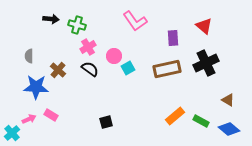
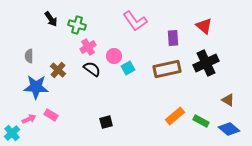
black arrow: rotated 49 degrees clockwise
black semicircle: moved 2 px right
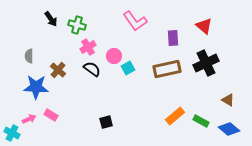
cyan cross: rotated 21 degrees counterclockwise
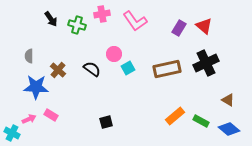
purple rectangle: moved 6 px right, 10 px up; rotated 35 degrees clockwise
pink cross: moved 14 px right, 33 px up; rotated 21 degrees clockwise
pink circle: moved 2 px up
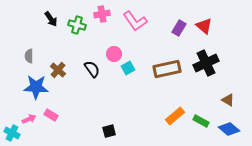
black semicircle: rotated 18 degrees clockwise
black square: moved 3 px right, 9 px down
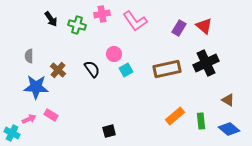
cyan square: moved 2 px left, 2 px down
green rectangle: rotated 56 degrees clockwise
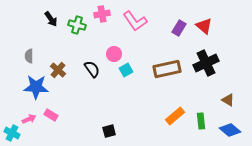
blue diamond: moved 1 px right, 1 px down
